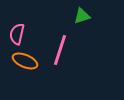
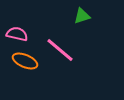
pink semicircle: rotated 90 degrees clockwise
pink line: rotated 68 degrees counterclockwise
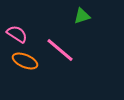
pink semicircle: rotated 20 degrees clockwise
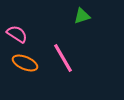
pink line: moved 3 px right, 8 px down; rotated 20 degrees clockwise
orange ellipse: moved 2 px down
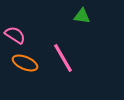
green triangle: rotated 24 degrees clockwise
pink semicircle: moved 2 px left, 1 px down
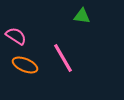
pink semicircle: moved 1 px right, 1 px down
orange ellipse: moved 2 px down
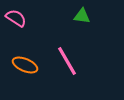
pink semicircle: moved 18 px up
pink line: moved 4 px right, 3 px down
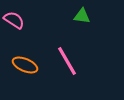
pink semicircle: moved 2 px left, 2 px down
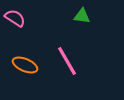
pink semicircle: moved 1 px right, 2 px up
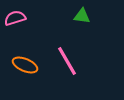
pink semicircle: rotated 50 degrees counterclockwise
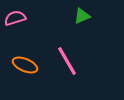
green triangle: rotated 30 degrees counterclockwise
